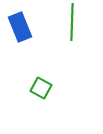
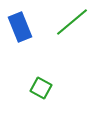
green line: rotated 48 degrees clockwise
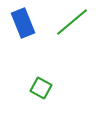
blue rectangle: moved 3 px right, 4 px up
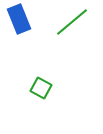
blue rectangle: moved 4 px left, 4 px up
